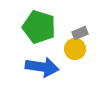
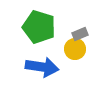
gray rectangle: moved 1 px down
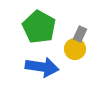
green pentagon: rotated 12 degrees clockwise
gray rectangle: rotated 42 degrees counterclockwise
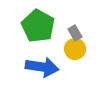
green pentagon: moved 1 px left, 1 px up
gray rectangle: moved 5 px left, 1 px up; rotated 56 degrees counterclockwise
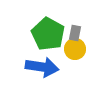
green pentagon: moved 10 px right, 8 px down
gray rectangle: rotated 42 degrees clockwise
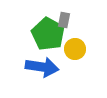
gray rectangle: moved 11 px left, 13 px up
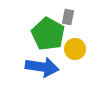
gray rectangle: moved 4 px right, 3 px up
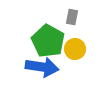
gray rectangle: moved 4 px right
green pentagon: moved 7 px down
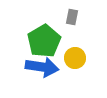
green pentagon: moved 4 px left; rotated 12 degrees clockwise
yellow circle: moved 9 px down
